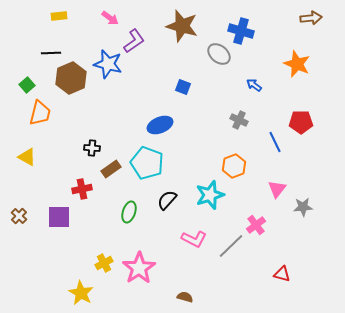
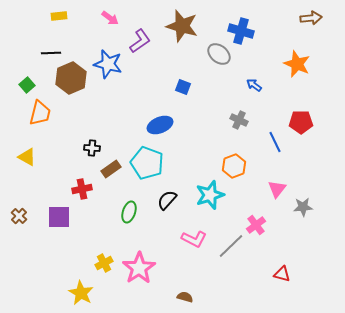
purple L-shape: moved 6 px right
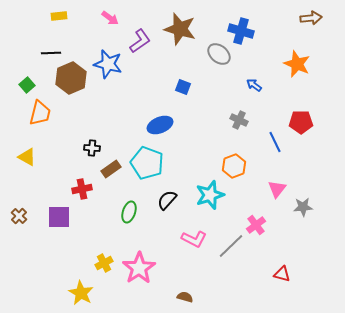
brown star: moved 2 px left, 3 px down
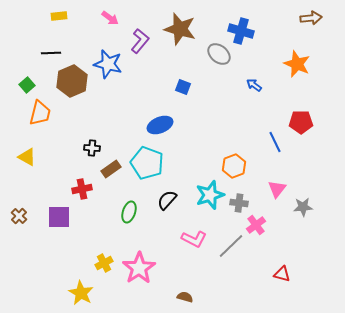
purple L-shape: rotated 15 degrees counterclockwise
brown hexagon: moved 1 px right, 3 px down
gray cross: moved 83 px down; rotated 18 degrees counterclockwise
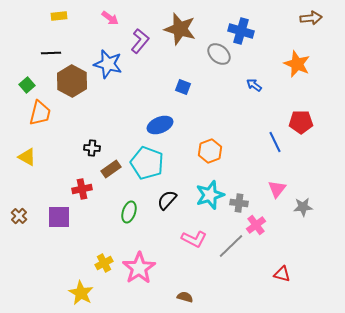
brown hexagon: rotated 8 degrees counterclockwise
orange hexagon: moved 24 px left, 15 px up
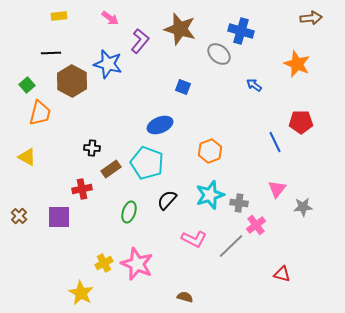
pink star: moved 2 px left, 4 px up; rotated 16 degrees counterclockwise
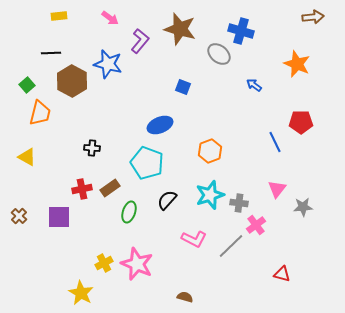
brown arrow: moved 2 px right, 1 px up
brown rectangle: moved 1 px left, 19 px down
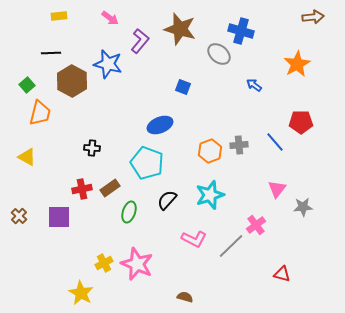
orange star: rotated 20 degrees clockwise
blue line: rotated 15 degrees counterclockwise
gray cross: moved 58 px up; rotated 12 degrees counterclockwise
